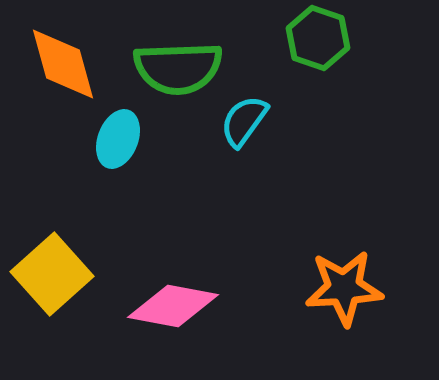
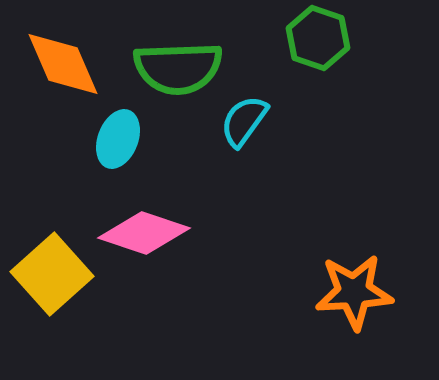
orange diamond: rotated 8 degrees counterclockwise
orange star: moved 10 px right, 4 px down
pink diamond: moved 29 px left, 73 px up; rotated 8 degrees clockwise
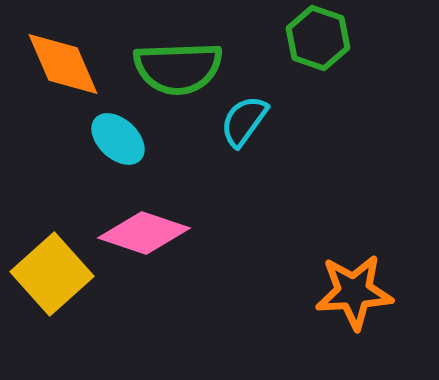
cyan ellipse: rotated 68 degrees counterclockwise
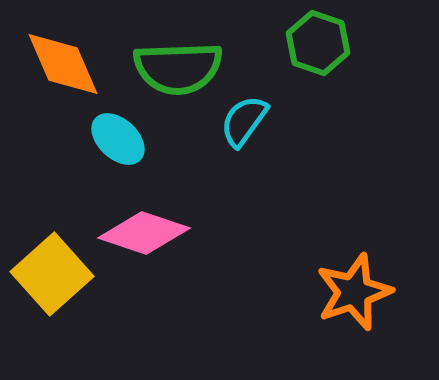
green hexagon: moved 5 px down
orange star: rotated 16 degrees counterclockwise
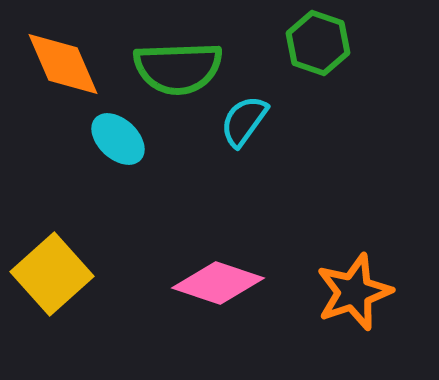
pink diamond: moved 74 px right, 50 px down
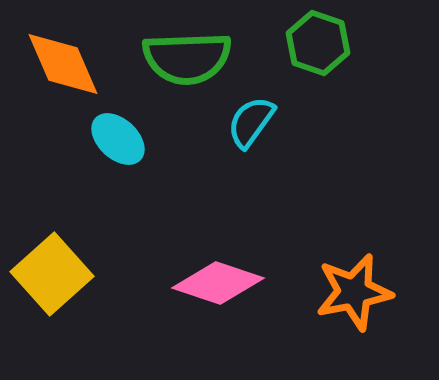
green semicircle: moved 9 px right, 10 px up
cyan semicircle: moved 7 px right, 1 px down
orange star: rotated 8 degrees clockwise
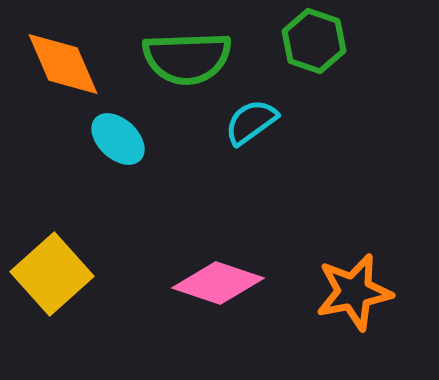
green hexagon: moved 4 px left, 2 px up
cyan semicircle: rotated 18 degrees clockwise
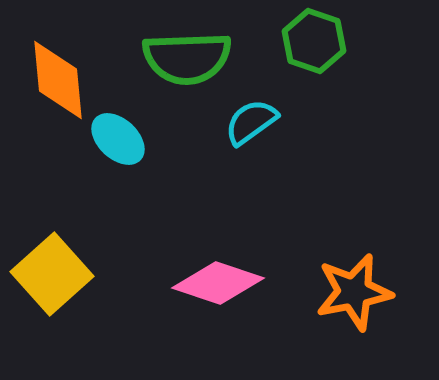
orange diamond: moved 5 px left, 16 px down; rotated 18 degrees clockwise
